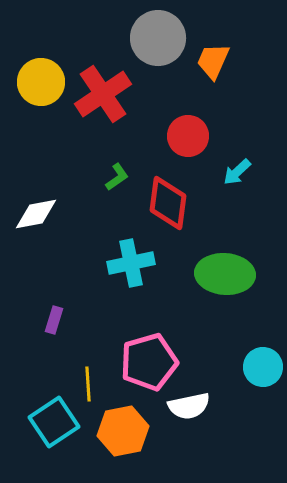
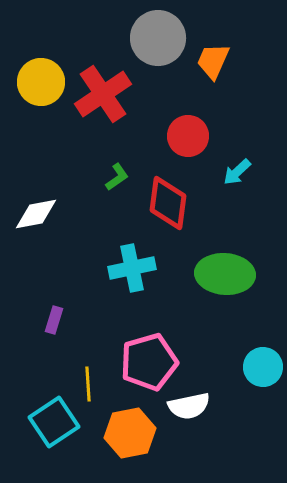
cyan cross: moved 1 px right, 5 px down
orange hexagon: moved 7 px right, 2 px down
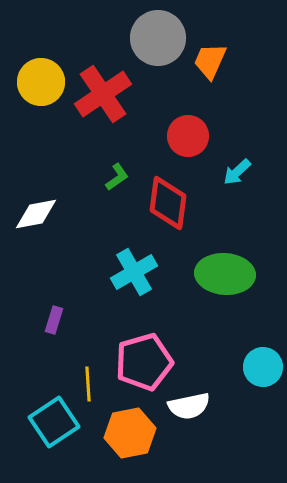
orange trapezoid: moved 3 px left
cyan cross: moved 2 px right, 4 px down; rotated 18 degrees counterclockwise
pink pentagon: moved 5 px left
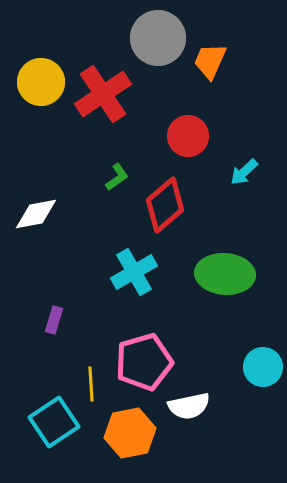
cyan arrow: moved 7 px right
red diamond: moved 3 px left, 2 px down; rotated 42 degrees clockwise
yellow line: moved 3 px right
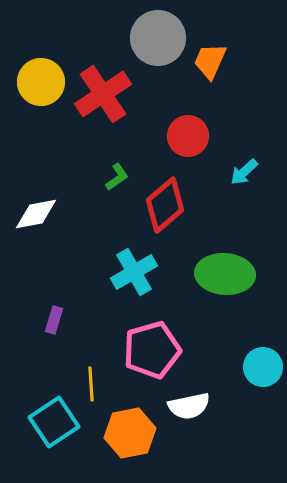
pink pentagon: moved 8 px right, 12 px up
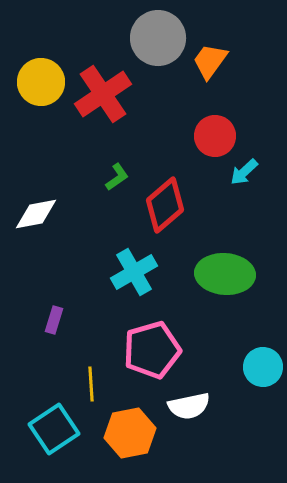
orange trapezoid: rotated 12 degrees clockwise
red circle: moved 27 px right
cyan square: moved 7 px down
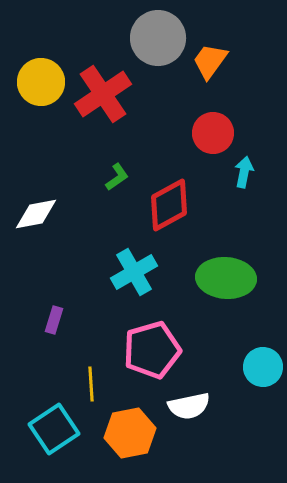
red circle: moved 2 px left, 3 px up
cyan arrow: rotated 144 degrees clockwise
red diamond: moved 4 px right; rotated 12 degrees clockwise
green ellipse: moved 1 px right, 4 px down
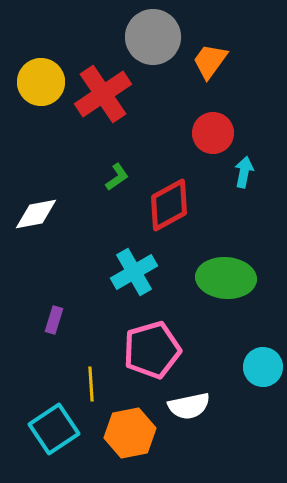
gray circle: moved 5 px left, 1 px up
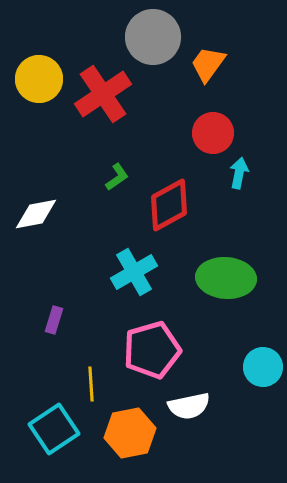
orange trapezoid: moved 2 px left, 3 px down
yellow circle: moved 2 px left, 3 px up
cyan arrow: moved 5 px left, 1 px down
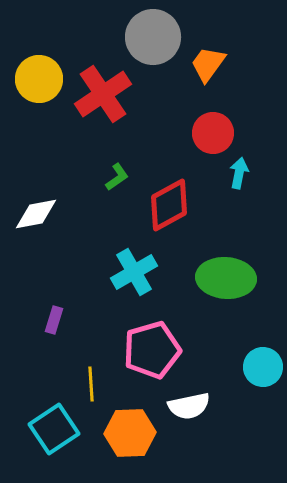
orange hexagon: rotated 9 degrees clockwise
